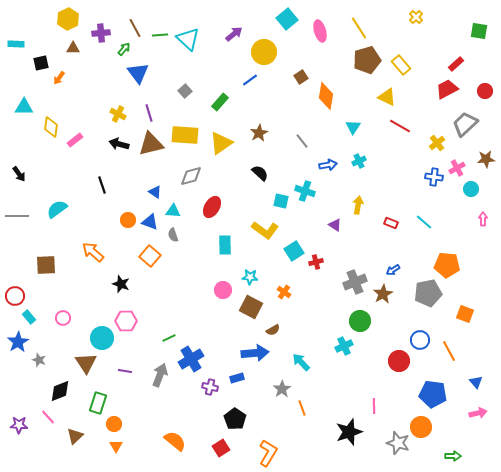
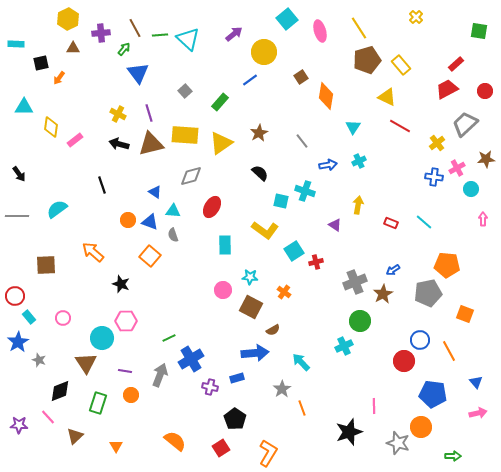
red circle at (399, 361): moved 5 px right
orange circle at (114, 424): moved 17 px right, 29 px up
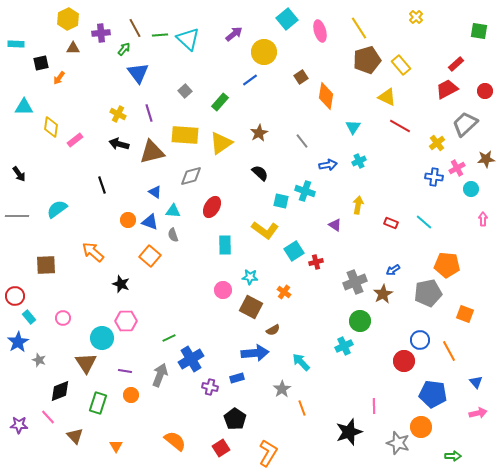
brown triangle at (151, 144): moved 1 px right, 8 px down
brown triangle at (75, 436): rotated 30 degrees counterclockwise
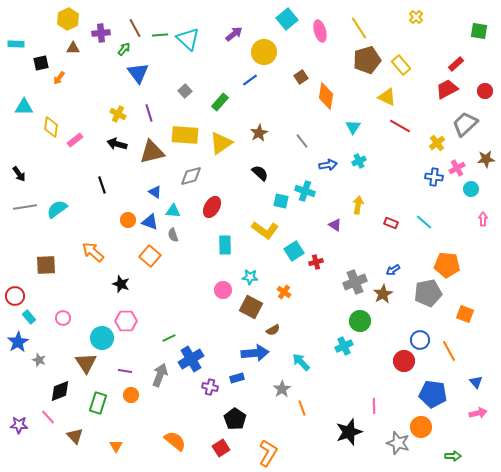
black arrow at (119, 144): moved 2 px left
gray line at (17, 216): moved 8 px right, 9 px up; rotated 10 degrees counterclockwise
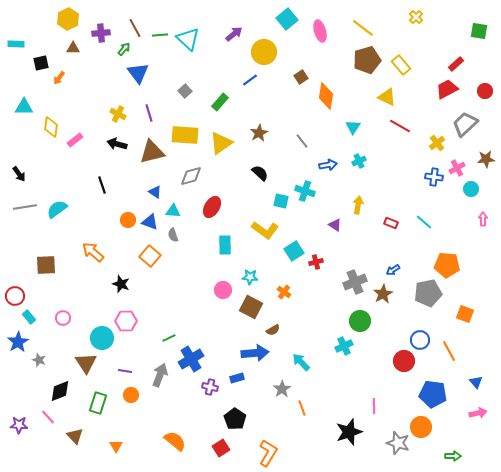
yellow line at (359, 28): moved 4 px right; rotated 20 degrees counterclockwise
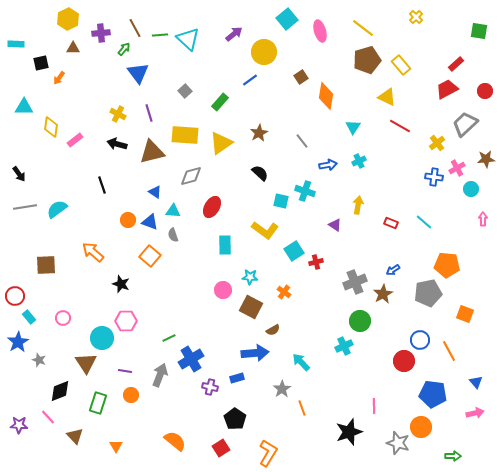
pink arrow at (478, 413): moved 3 px left
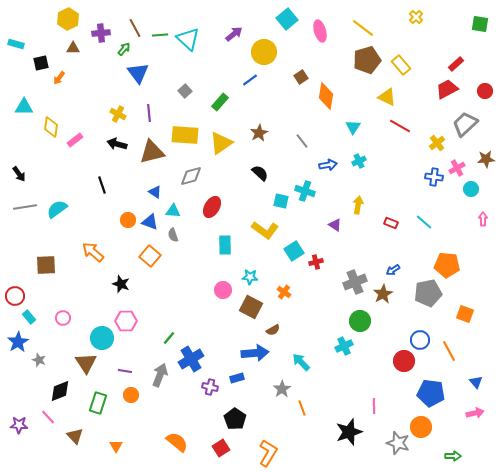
green square at (479, 31): moved 1 px right, 7 px up
cyan rectangle at (16, 44): rotated 14 degrees clockwise
purple line at (149, 113): rotated 12 degrees clockwise
green line at (169, 338): rotated 24 degrees counterclockwise
blue pentagon at (433, 394): moved 2 px left, 1 px up
orange semicircle at (175, 441): moved 2 px right, 1 px down
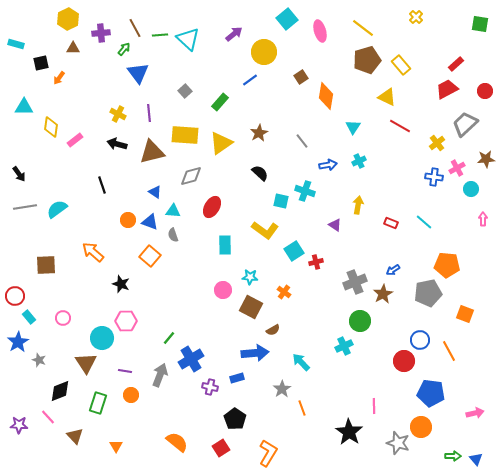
blue triangle at (476, 382): moved 77 px down
black star at (349, 432): rotated 20 degrees counterclockwise
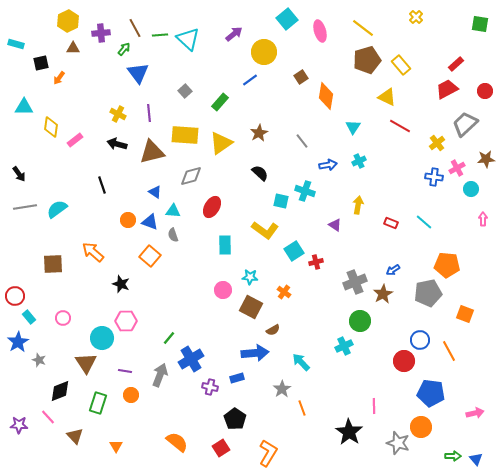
yellow hexagon at (68, 19): moved 2 px down
brown square at (46, 265): moved 7 px right, 1 px up
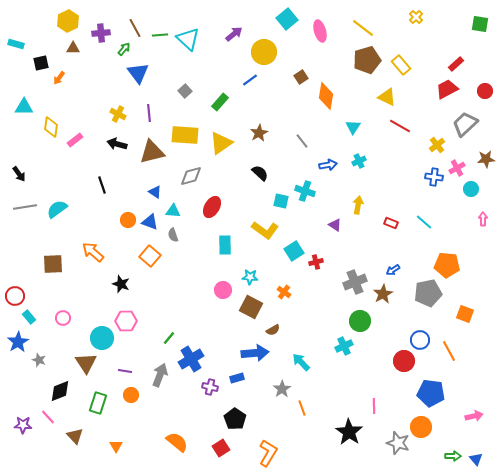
yellow cross at (437, 143): moved 2 px down
pink arrow at (475, 413): moved 1 px left, 3 px down
purple star at (19, 425): moved 4 px right
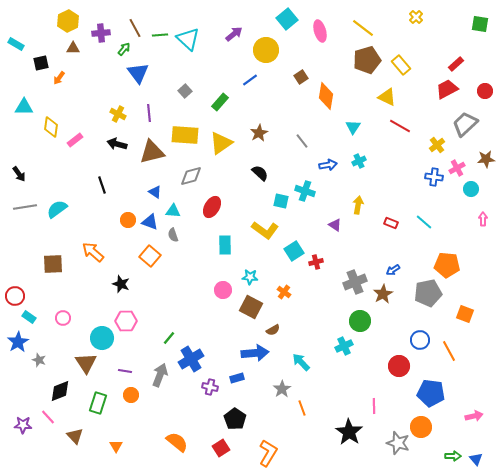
cyan rectangle at (16, 44): rotated 14 degrees clockwise
yellow circle at (264, 52): moved 2 px right, 2 px up
cyan rectangle at (29, 317): rotated 16 degrees counterclockwise
red circle at (404, 361): moved 5 px left, 5 px down
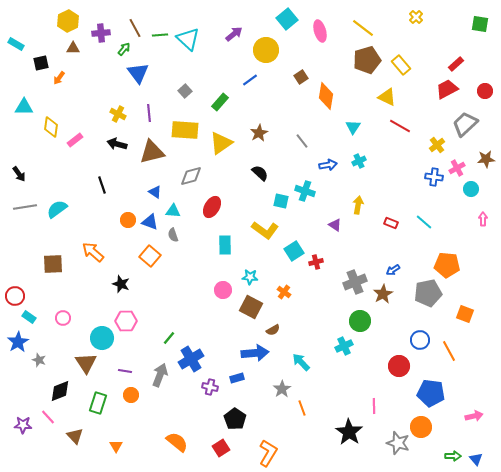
yellow rectangle at (185, 135): moved 5 px up
